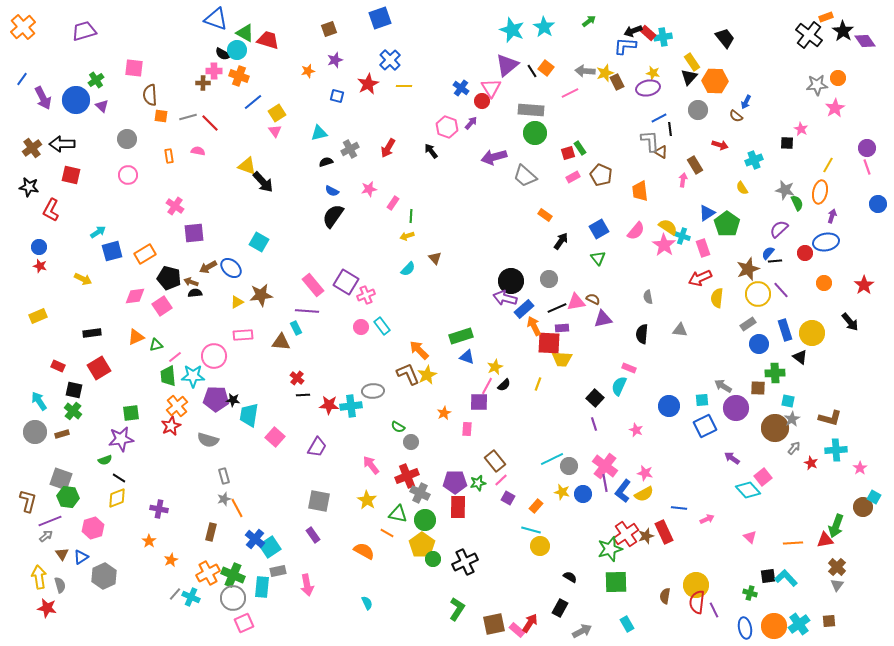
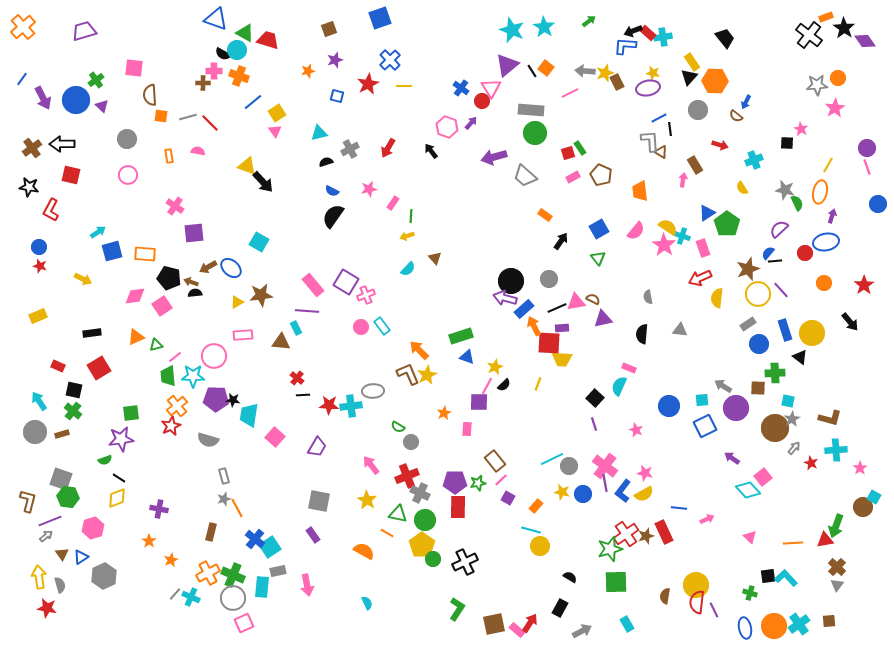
black star at (843, 31): moved 1 px right, 3 px up
orange rectangle at (145, 254): rotated 35 degrees clockwise
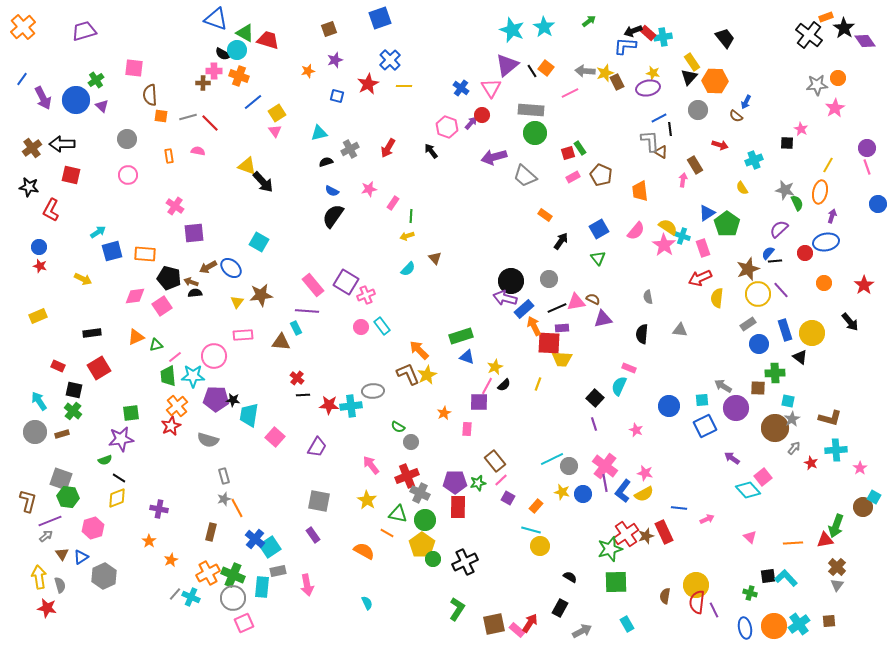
red circle at (482, 101): moved 14 px down
yellow triangle at (237, 302): rotated 24 degrees counterclockwise
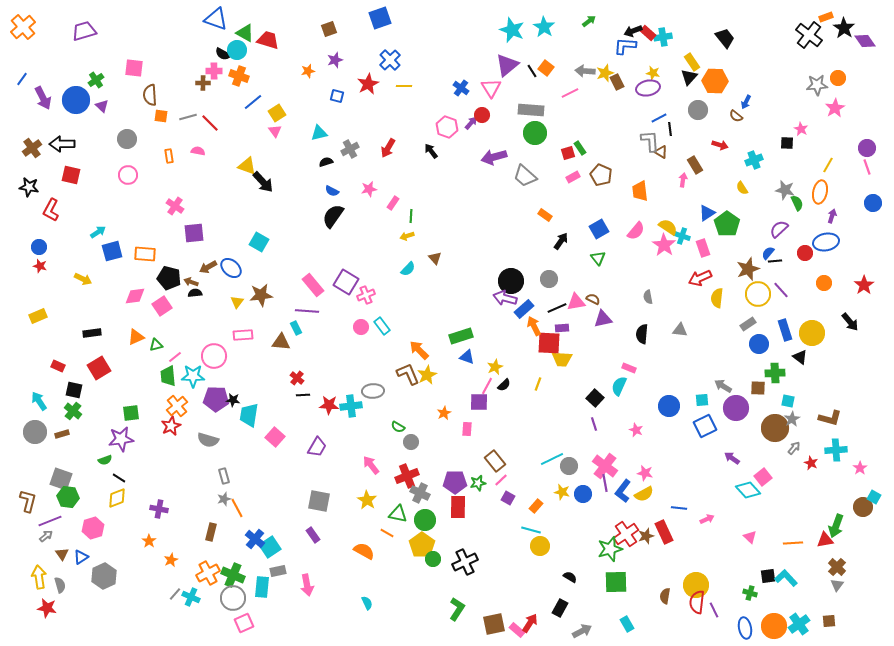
blue circle at (878, 204): moved 5 px left, 1 px up
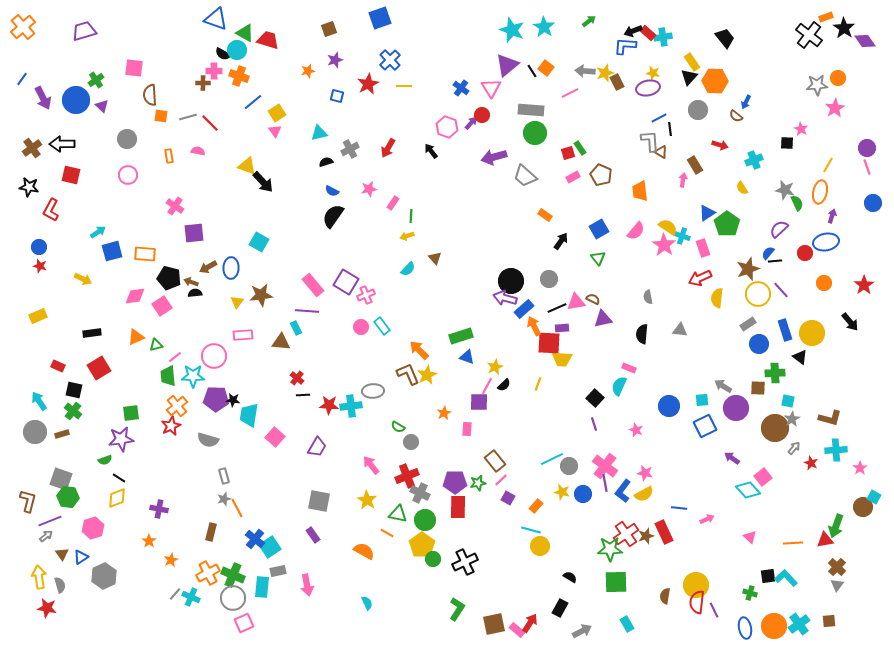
blue ellipse at (231, 268): rotated 50 degrees clockwise
green star at (610, 549): rotated 15 degrees clockwise
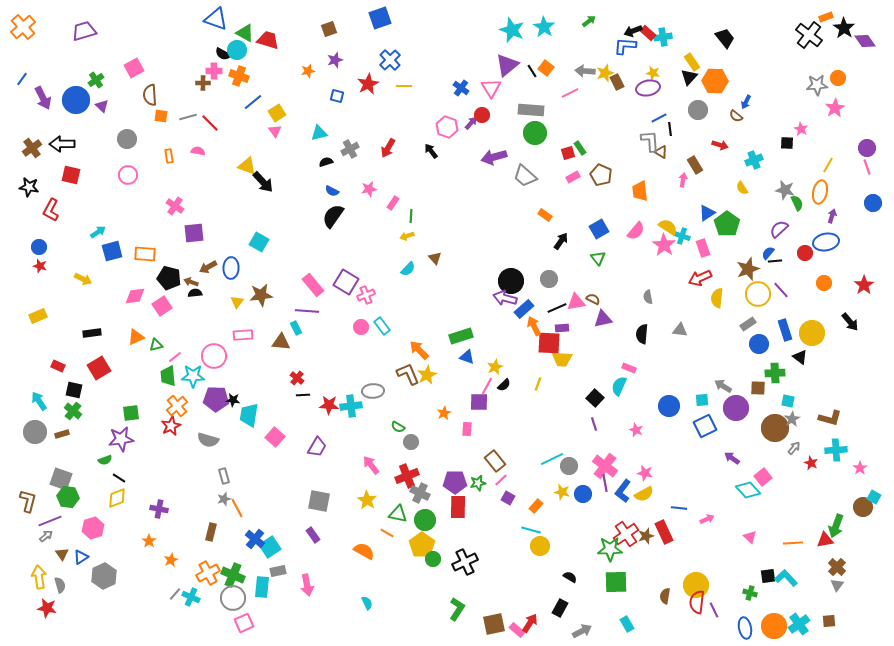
pink square at (134, 68): rotated 36 degrees counterclockwise
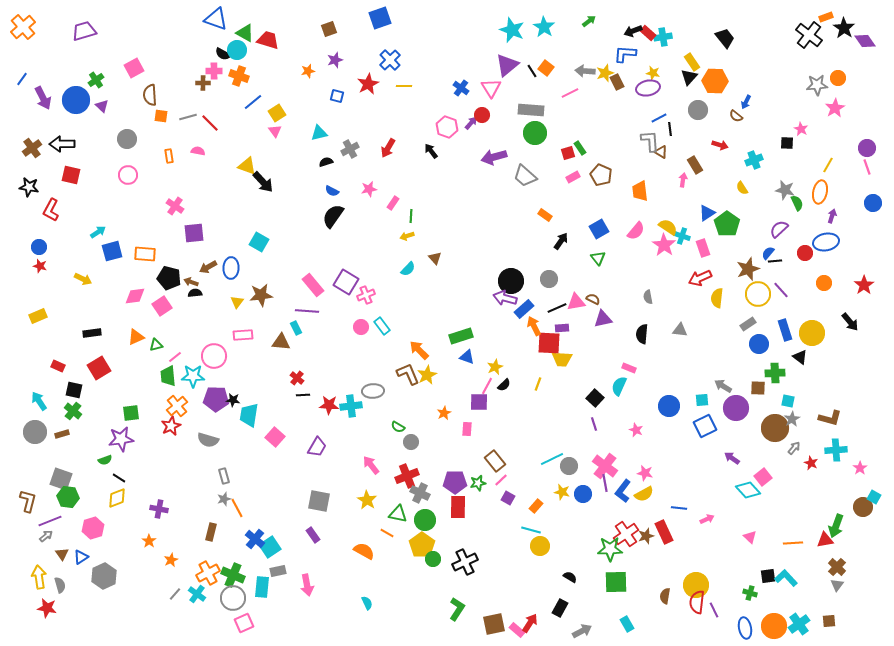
blue L-shape at (625, 46): moved 8 px down
cyan cross at (191, 597): moved 6 px right, 3 px up; rotated 12 degrees clockwise
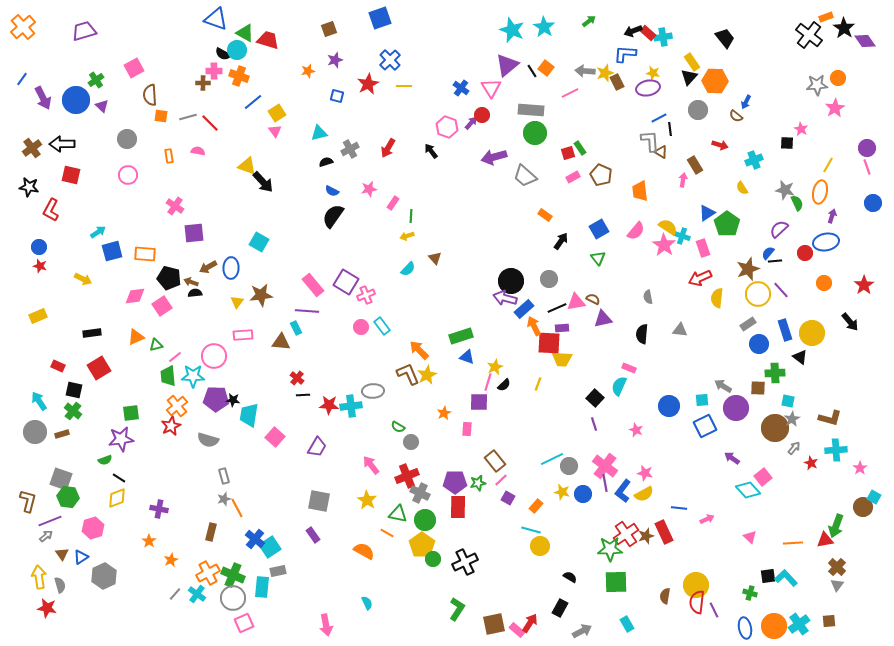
pink line at (487, 386): moved 1 px right, 4 px up; rotated 12 degrees counterclockwise
pink arrow at (307, 585): moved 19 px right, 40 px down
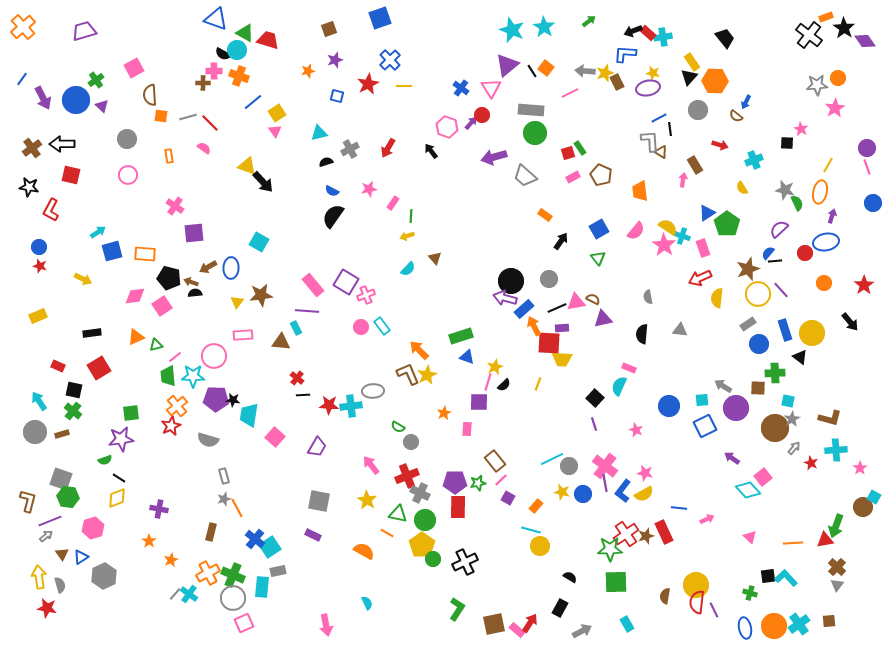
pink semicircle at (198, 151): moved 6 px right, 3 px up; rotated 24 degrees clockwise
purple rectangle at (313, 535): rotated 28 degrees counterclockwise
cyan cross at (197, 594): moved 8 px left
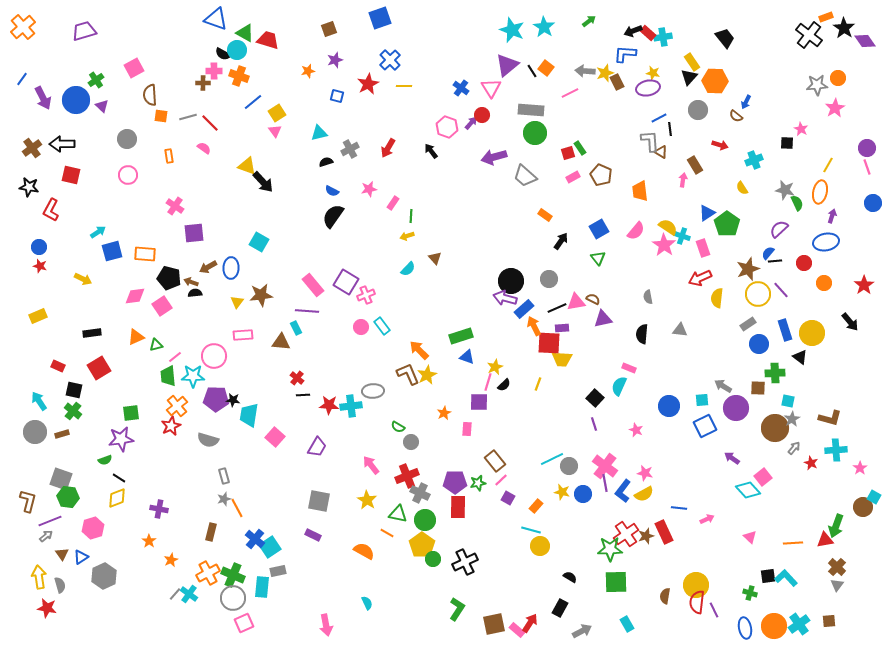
red circle at (805, 253): moved 1 px left, 10 px down
